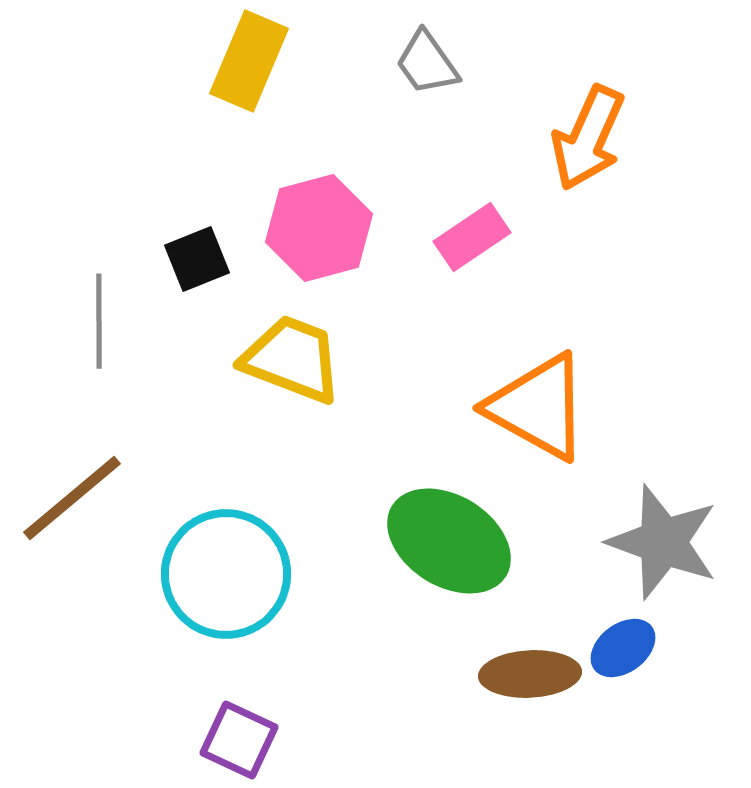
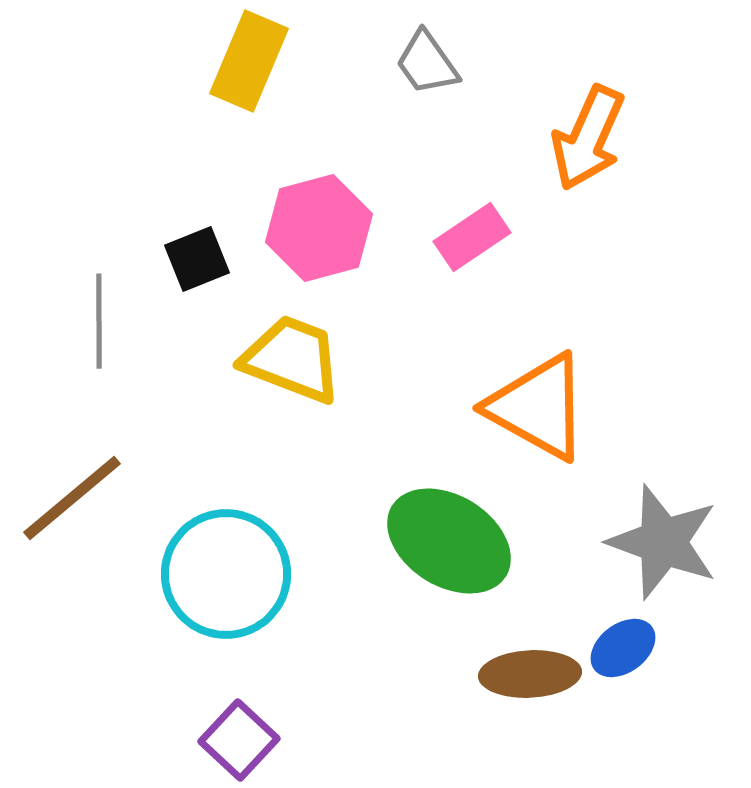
purple square: rotated 18 degrees clockwise
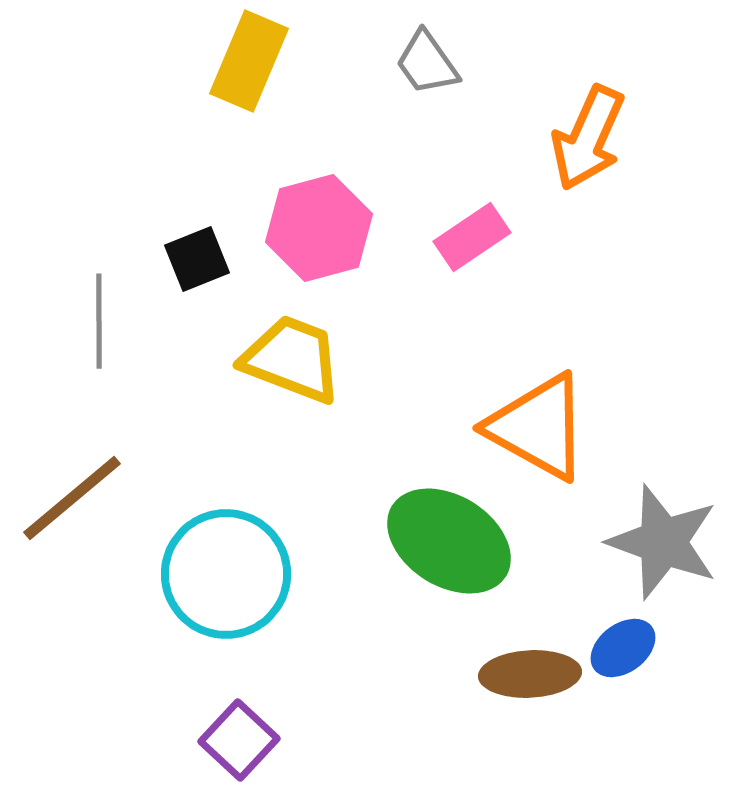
orange triangle: moved 20 px down
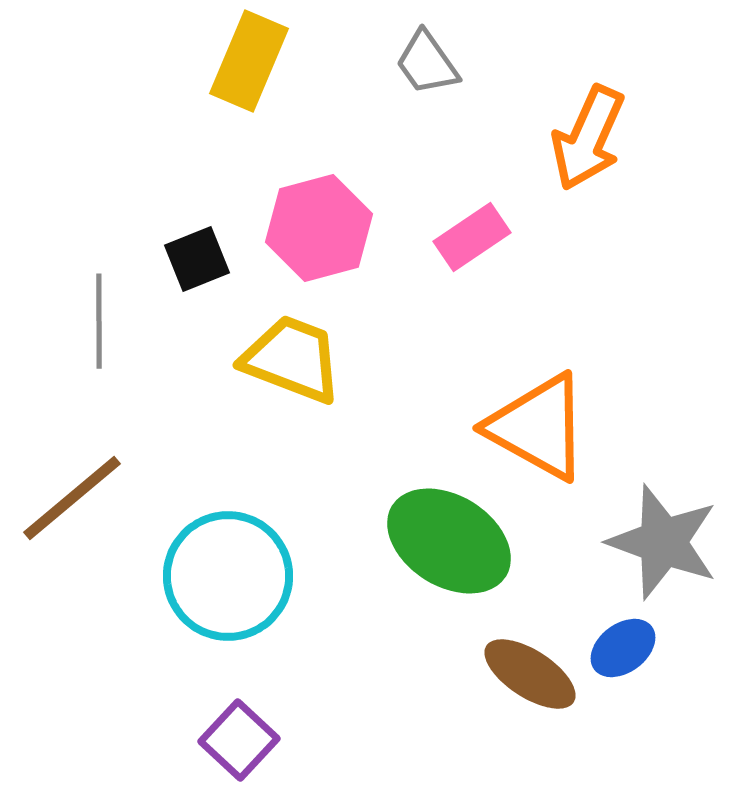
cyan circle: moved 2 px right, 2 px down
brown ellipse: rotated 36 degrees clockwise
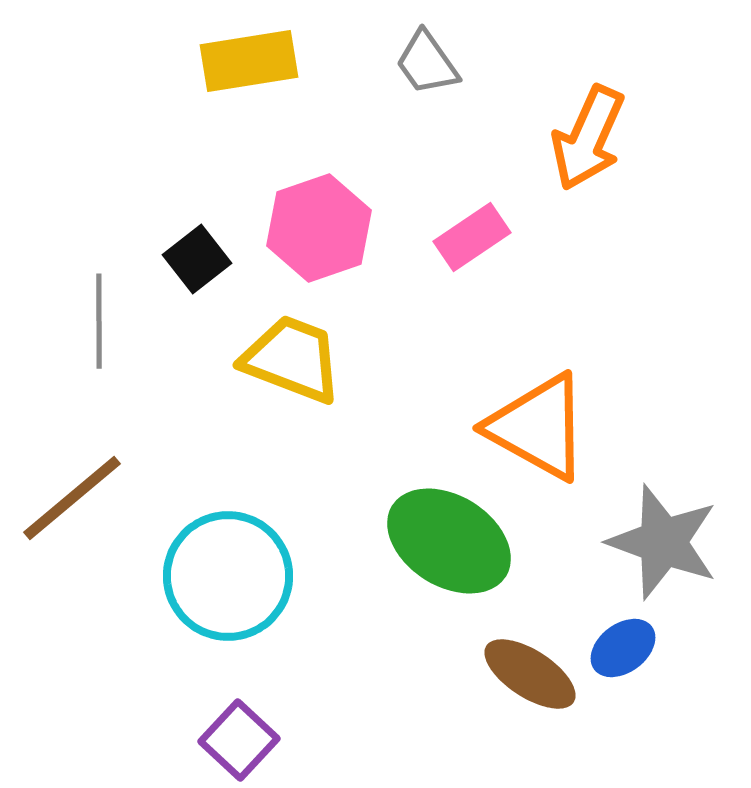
yellow rectangle: rotated 58 degrees clockwise
pink hexagon: rotated 4 degrees counterclockwise
black square: rotated 16 degrees counterclockwise
